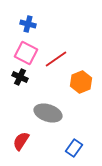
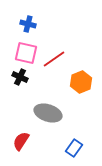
pink square: rotated 15 degrees counterclockwise
red line: moved 2 px left
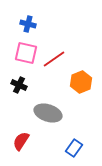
black cross: moved 1 px left, 8 px down
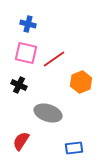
blue rectangle: rotated 48 degrees clockwise
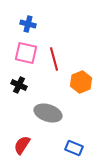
red line: rotated 70 degrees counterclockwise
red semicircle: moved 1 px right, 4 px down
blue rectangle: rotated 30 degrees clockwise
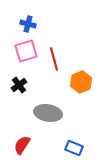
pink square: moved 2 px up; rotated 30 degrees counterclockwise
black cross: rotated 28 degrees clockwise
gray ellipse: rotated 8 degrees counterclockwise
